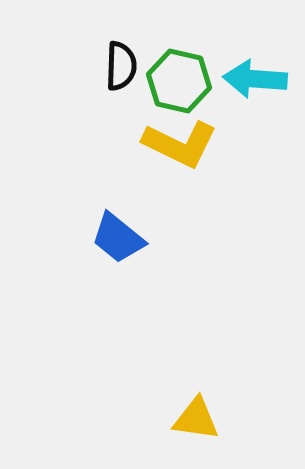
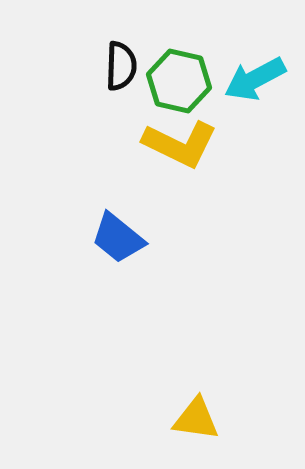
cyan arrow: rotated 32 degrees counterclockwise
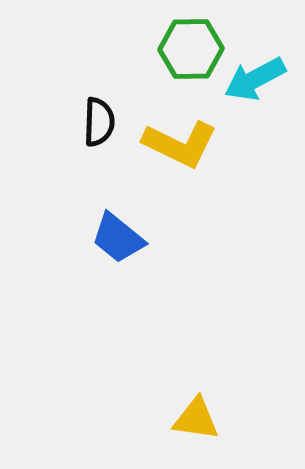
black semicircle: moved 22 px left, 56 px down
green hexagon: moved 12 px right, 32 px up; rotated 14 degrees counterclockwise
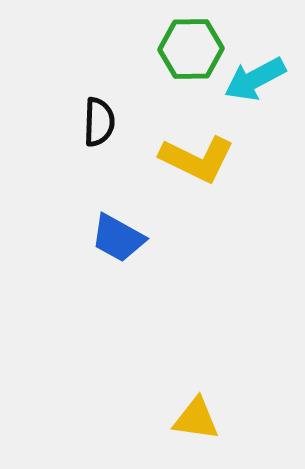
yellow L-shape: moved 17 px right, 15 px down
blue trapezoid: rotated 10 degrees counterclockwise
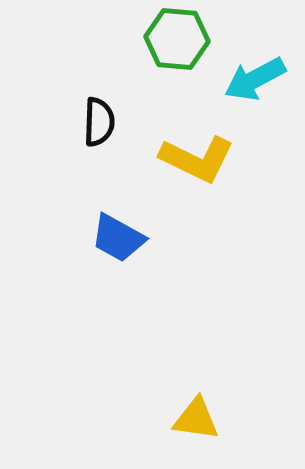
green hexagon: moved 14 px left, 10 px up; rotated 6 degrees clockwise
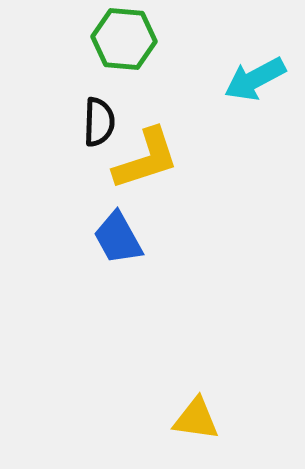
green hexagon: moved 53 px left
yellow L-shape: moved 51 px left; rotated 44 degrees counterclockwise
blue trapezoid: rotated 32 degrees clockwise
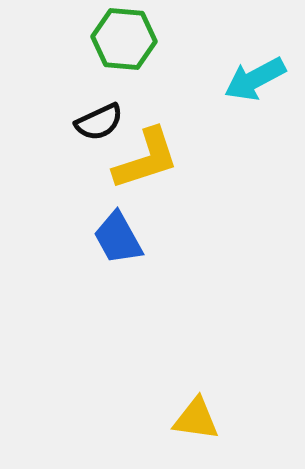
black semicircle: rotated 63 degrees clockwise
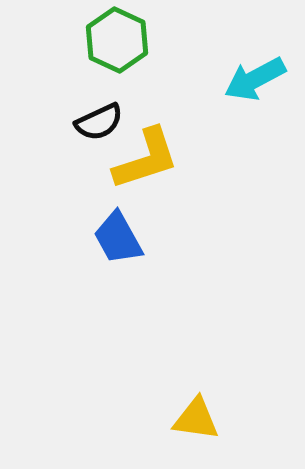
green hexagon: moved 7 px left, 1 px down; rotated 20 degrees clockwise
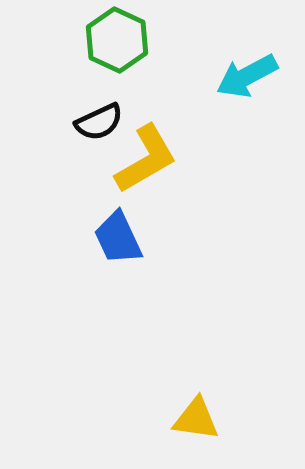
cyan arrow: moved 8 px left, 3 px up
yellow L-shape: rotated 12 degrees counterclockwise
blue trapezoid: rotated 4 degrees clockwise
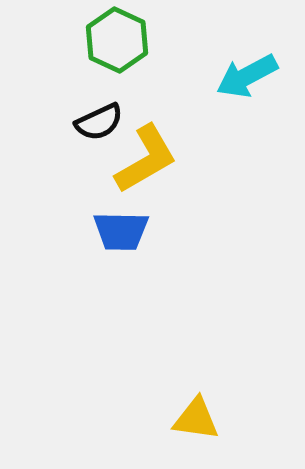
blue trapezoid: moved 3 px right, 7 px up; rotated 64 degrees counterclockwise
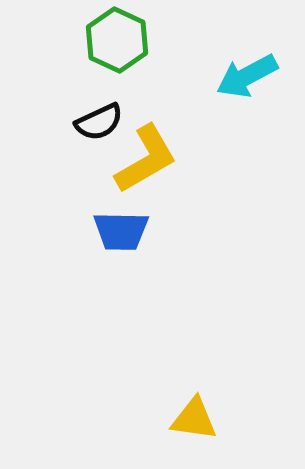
yellow triangle: moved 2 px left
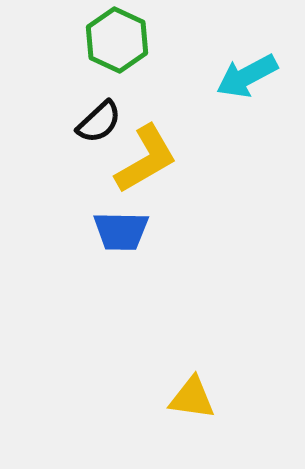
black semicircle: rotated 18 degrees counterclockwise
yellow triangle: moved 2 px left, 21 px up
